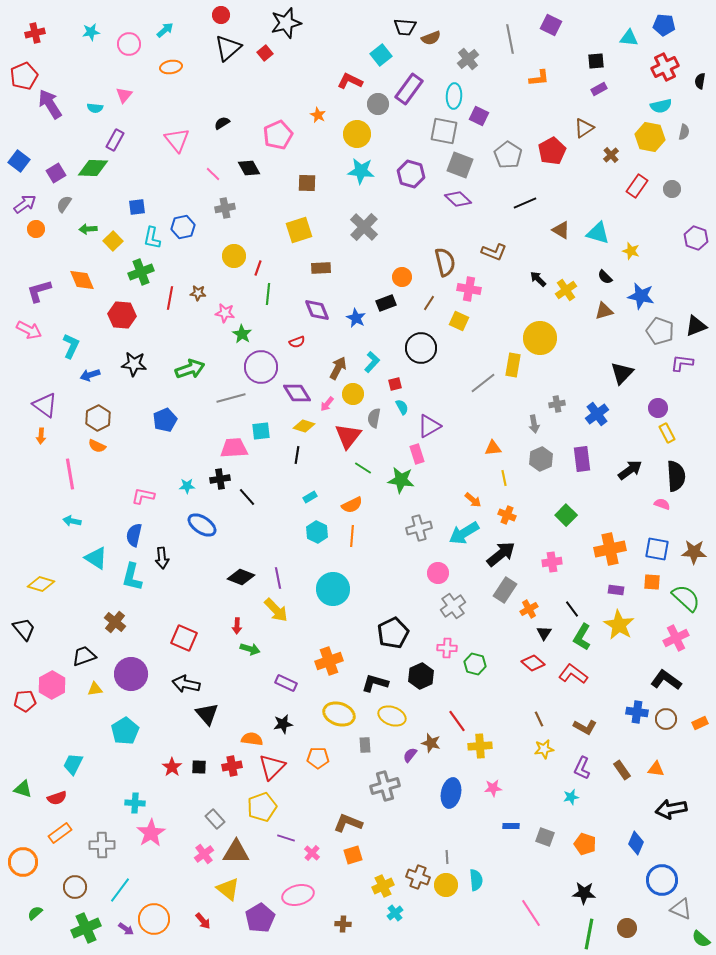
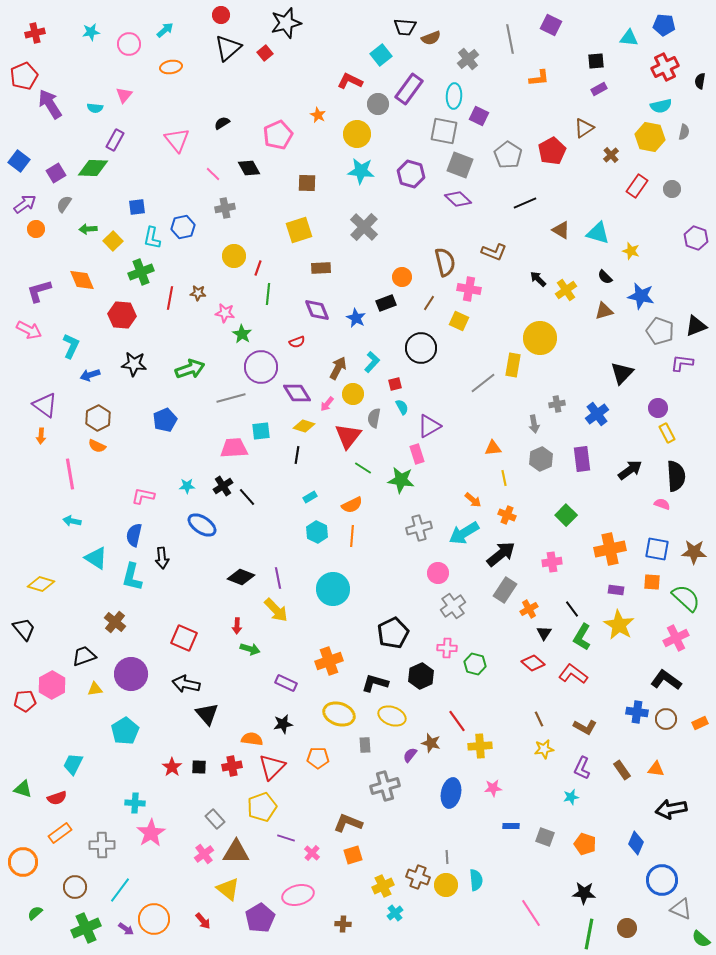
black cross at (220, 479): moved 3 px right, 7 px down; rotated 24 degrees counterclockwise
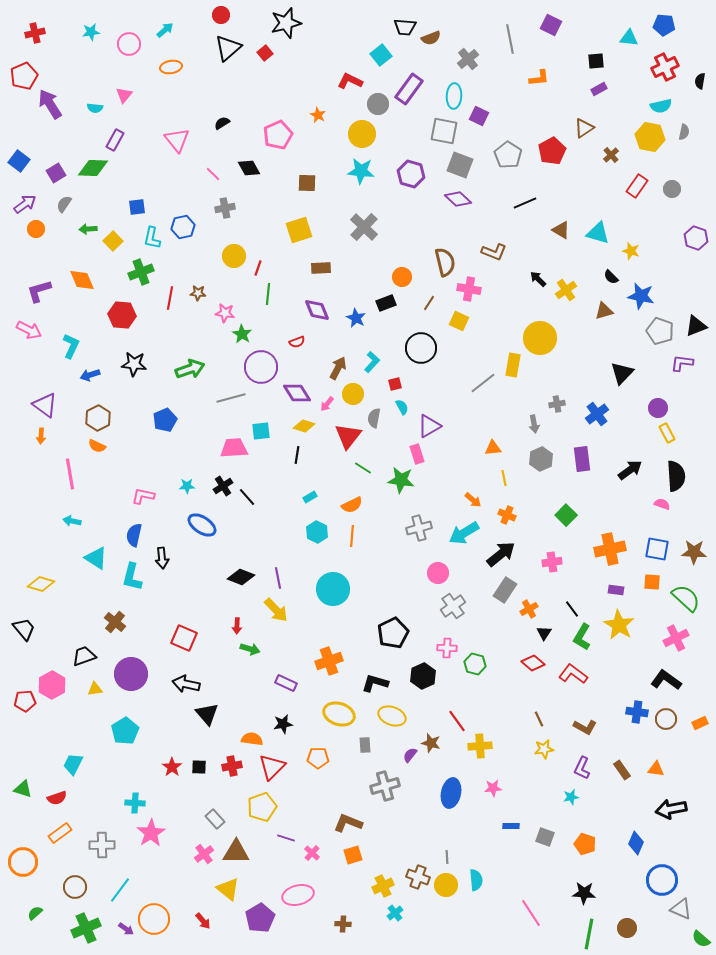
yellow circle at (357, 134): moved 5 px right
black semicircle at (605, 277): moved 6 px right
black hexagon at (421, 676): moved 2 px right
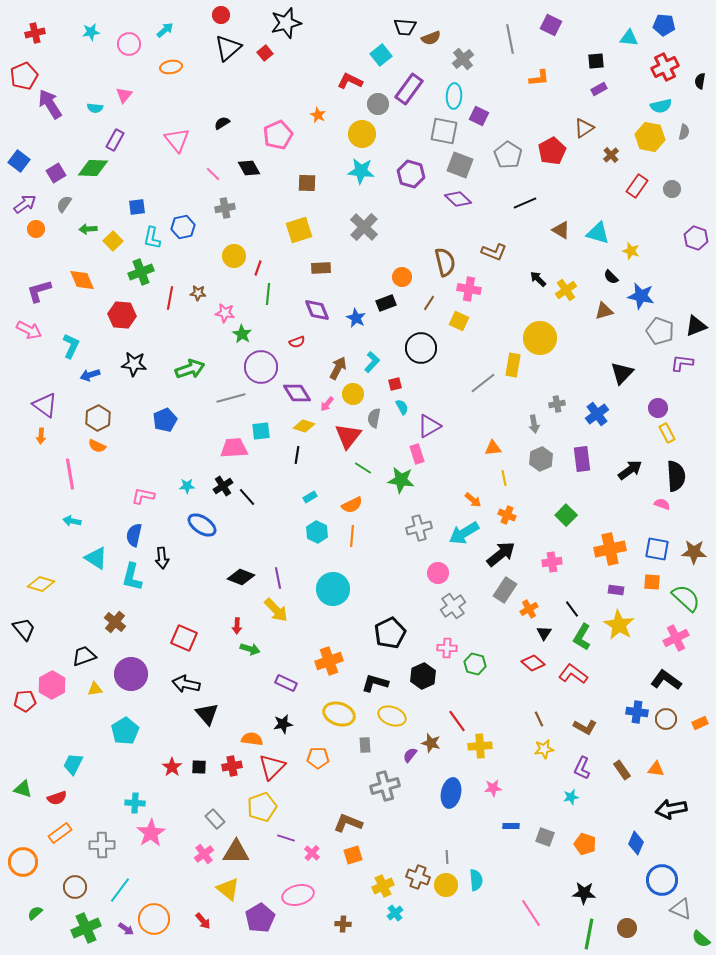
gray cross at (468, 59): moved 5 px left
black pentagon at (393, 633): moved 3 px left
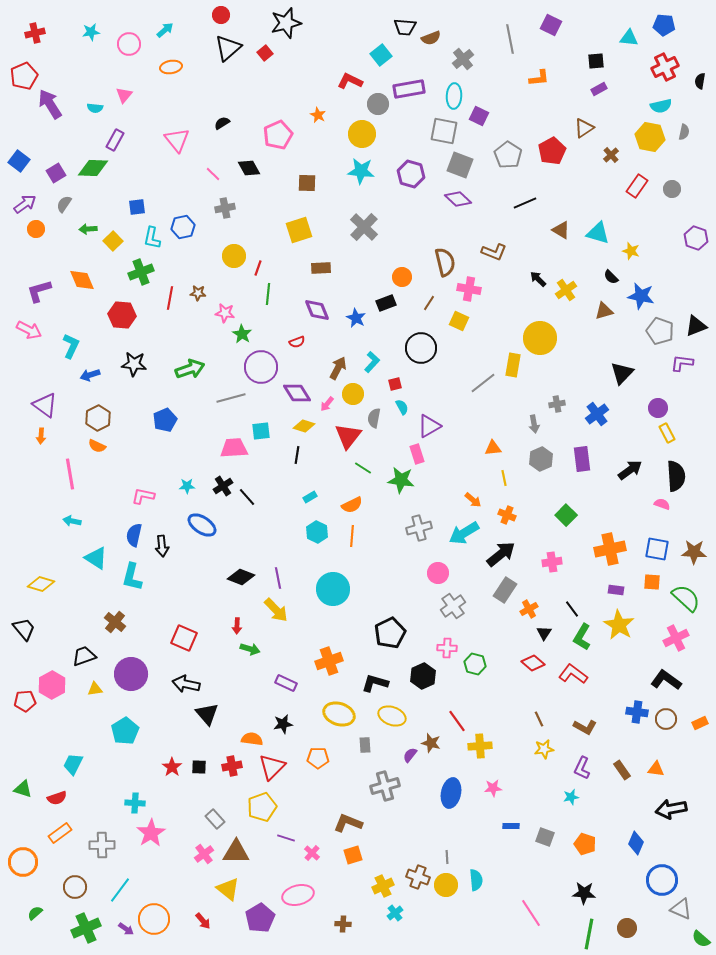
purple rectangle at (409, 89): rotated 44 degrees clockwise
black arrow at (162, 558): moved 12 px up
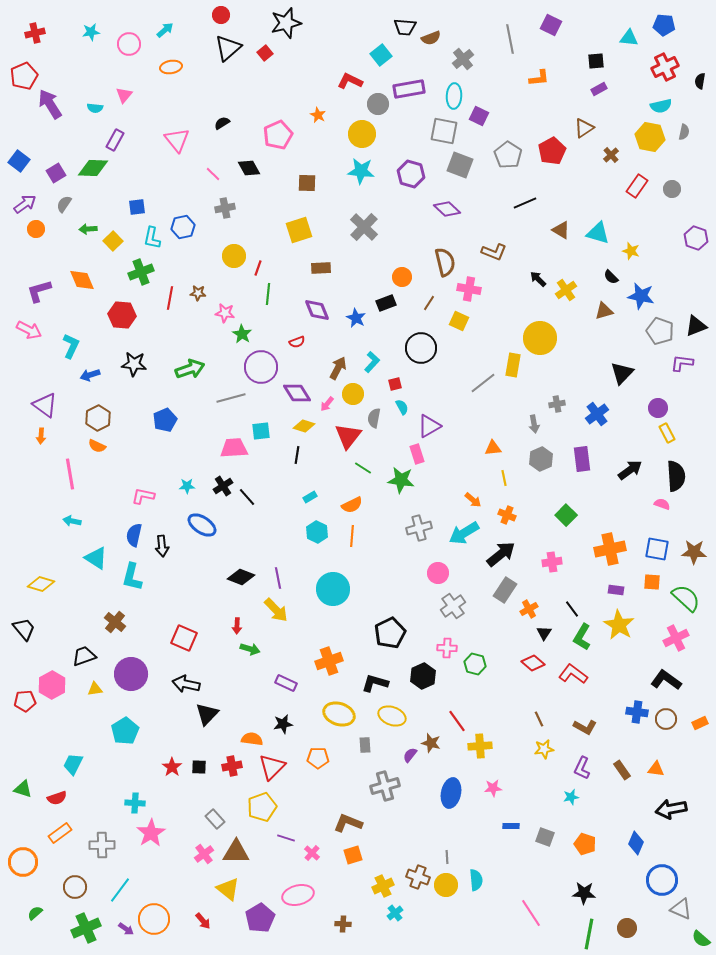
purple diamond at (458, 199): moved 11 px left, 10 px down
black triangle at (207, 714): rotated 25 degrees clockwise
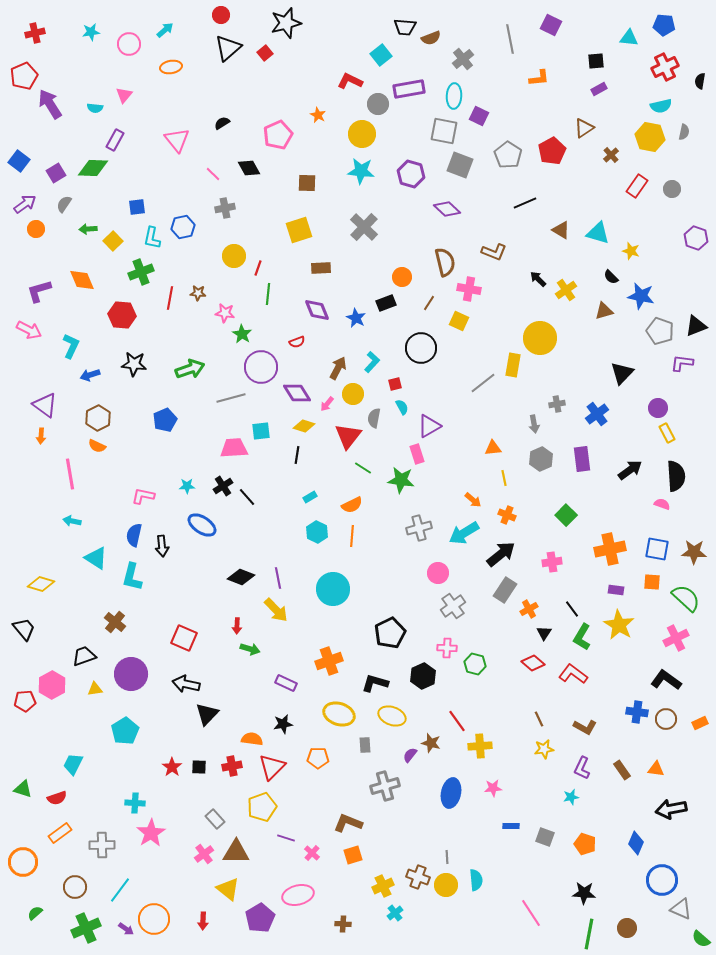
red arrow at (203, 921): rotated 42 degrees clockwise
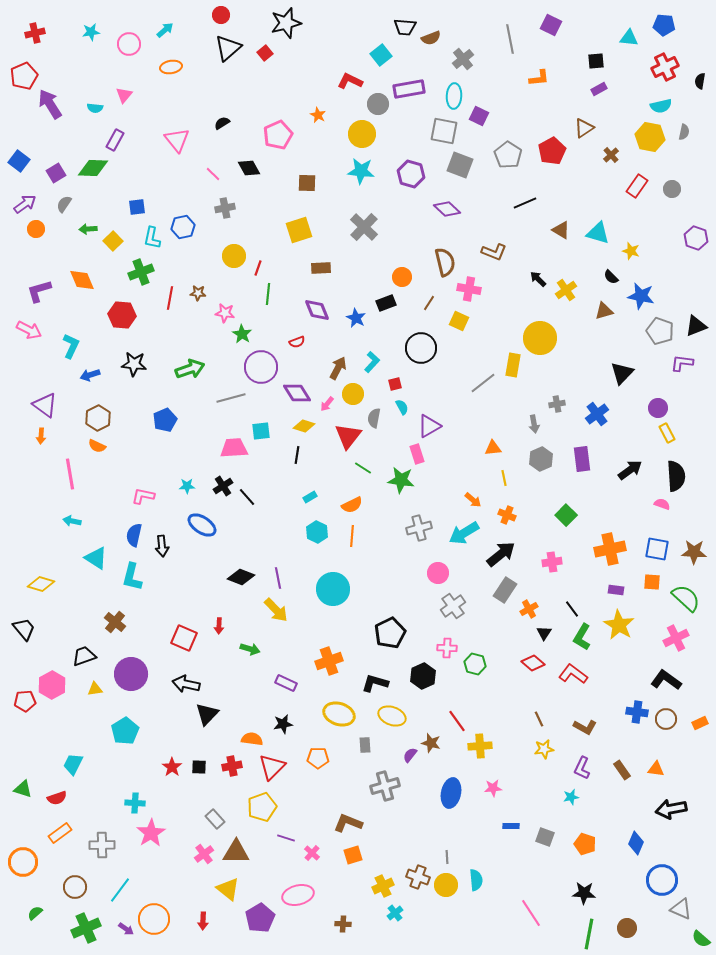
red arrow at (237, 626): moved 18 px left
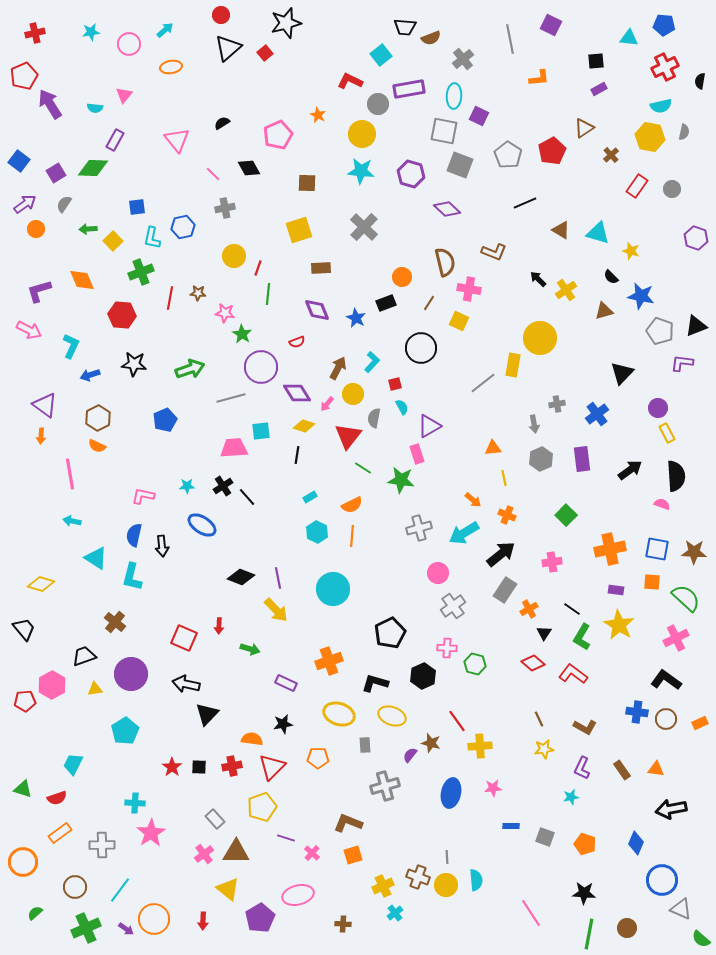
black line at (572, 609): rotated 18 degrees counterclockwise
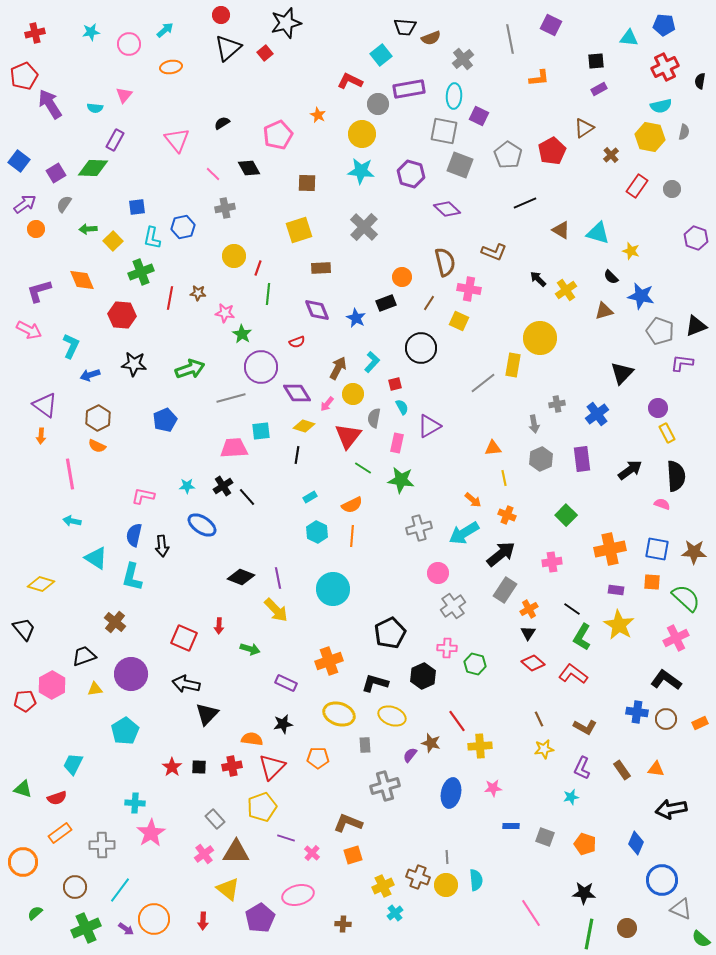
pink rectangle at (417, 454): moved 20 px left, 11 px up; rotated 30 degrees clockwise
black triangle at (544, 633): moved 16 px left
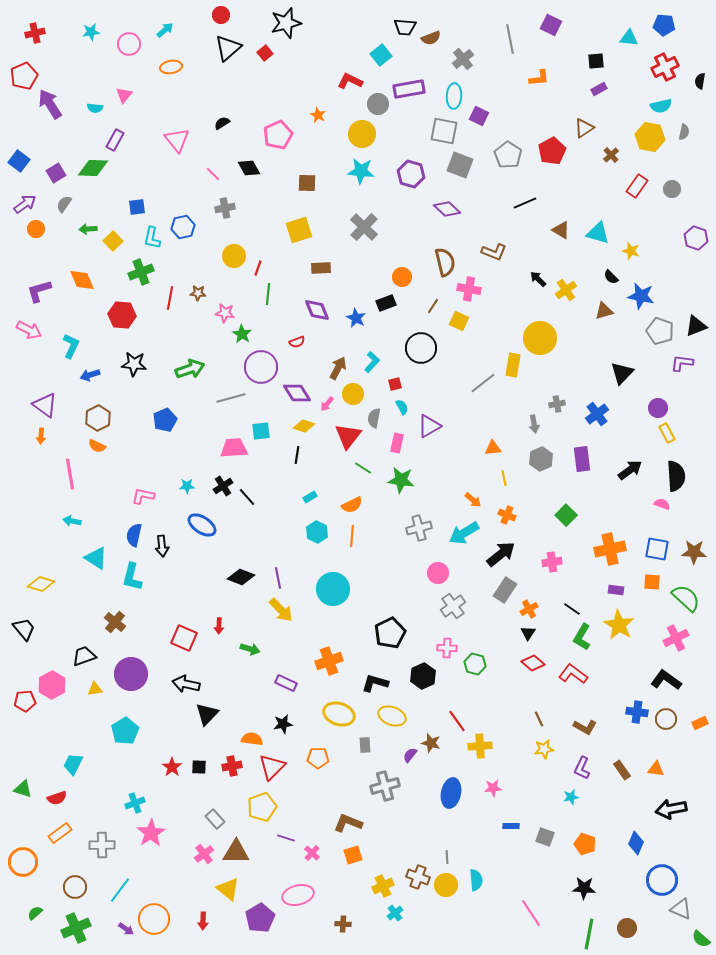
brown line at (429, 303): moved 4 px right, 3 px down
yellow arrow at (276, 610): moved 5 px right
cyan cross at (135, 803): rotated 24 degrees counterclockwise
black star at (584, 893): moved 5 px up
green cross at (86, 928): moved 10 px left
